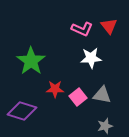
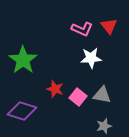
green star: moved 8 px left, 1 px up
red star: rotated 18 degrees clockwise
pink square: rotated 12 degrees counterclockwise
gray star: moved 1 px left
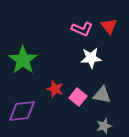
purple diamond: rotated 24 degrees counterclockwise
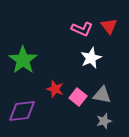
white star: rotated 20 degrees counterclockwise
gray star: moved 5 px up
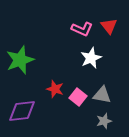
green star: moved 3 px left; rotated 16 degrees clockwise
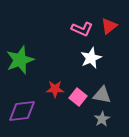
red triangle: rotated 30 degrees clockwise
red star: rotated 18 degrees counterclockwise
gray star: moved 2 px left, 2 px up; rotated 14 degrees counterclockwise
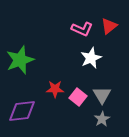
gray triangle: rotated 48 degrees clockwise
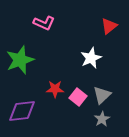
pink L-shape: moved 38 px left, 6 px up
gray triangle: rotated 18 degrees clockwise
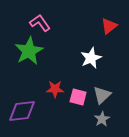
pink L-shape: moved 4 px left; rotated 150 degrees counterclockwise
green star: moved 9 px right, 9 px up; rotated 8 degrees counterclockwise
pink square: rotated 24 degrees counterclockwise
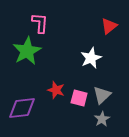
pink L-shape: rotated 40 degrees clockwise
green star: moved 2 px left
red star: moved 1 px right, 1 px down; rotated 18 degrees clockwise
pink square: moved 1 px right, 1 px down
purple diamond: moved 3 px up
